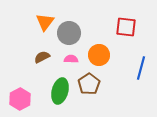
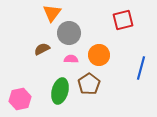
orange triangle: moved 7 px right, 9 px up
red square: moved 3 px left, 7 px up; rotated 20 degrees counterclockwise
brown semicircle: moved 8 px up
pink hexagon: rotated 15 degrees clockwise
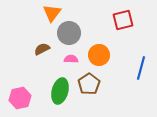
pink hexagon: moved 1 px up
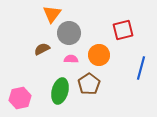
orange triangle: moved 1 px down
red square: moved 10 px down
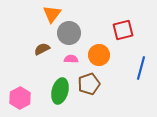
brown pentagon: rotated 15 degrees clockwise
pink hexagon: rotated 15 degrees counterclockwise
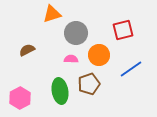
orange triangle: rotated 36 degrees clockwise
gray circle: moved 7 px right
brown semicircle: moved 15 px left, 1 px down
blue line: moved 10 px left, 1 px down; rotated 40 degrees clockwise
green ellipse: rotated 25 degrees counterclockwise
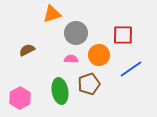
red square: moved 5 px down; rotated 15 degrees clockwise
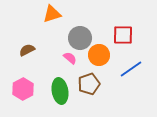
gray circle: moved 4 px right, 5 px down
pink semicircle: moved 1 px left, 1 px up; rotated 40 degrees clockwise
pink hexagon: moved 3 px right, 9 px up
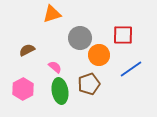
pink semicircle: moved 15 px left, 9 px down
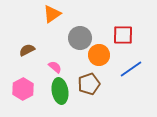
orange triangle: rotated 18 degrees counterclockwise
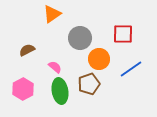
red square: moved 1 px up
orange circle: moved 4 px down
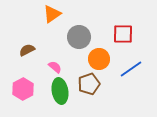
gray circle: moved 1 px left, 1 px up
